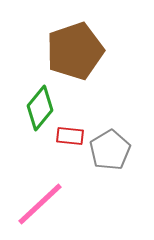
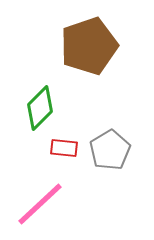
brown pentagon: moved 14 px right, 5 px up
green diamond: rotated 6 degrees clockwise
red rectangle: moved 6 px left, 12 px down
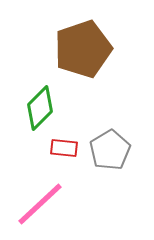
brown pentagon: moved 6 px left, 3 px down
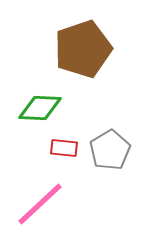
green diamond: rotated 48 degrees clockwise
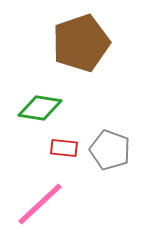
brown pentagon: moved 2 px left, 6 px up
green diamond: rotated 6 degrees clockwise
gray pentagon: rotated 21 degrees counterclockwise
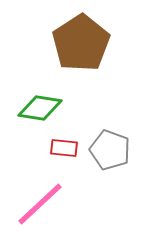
brown pentagon: rotated 14 degrees counterclockwise
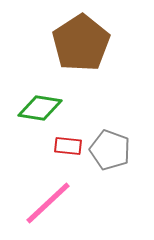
red rectangle: moved 4 px right, 2 px up
pink line: moved 8 px right, 1 px up
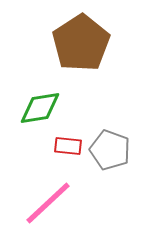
green diamond: rotated 18 degrees counterclockwise
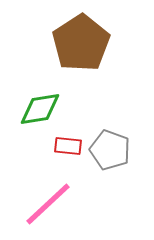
green diamond: moved 1 px down
pink line: moved 1 px down
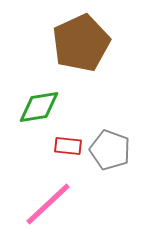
brown pentagon: rotated 8 degrees clockwise
green diamond: moved 1 px left, 2 px up
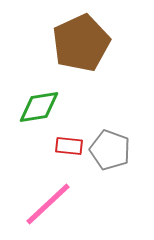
red rectangle: moved 1 px right
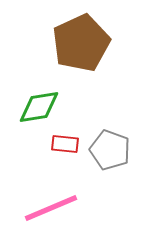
red rectangle: moved 4 px left, 2 px up
pink line: moved 3 px right, 4 px down; rotated 20 degrees clockwise
